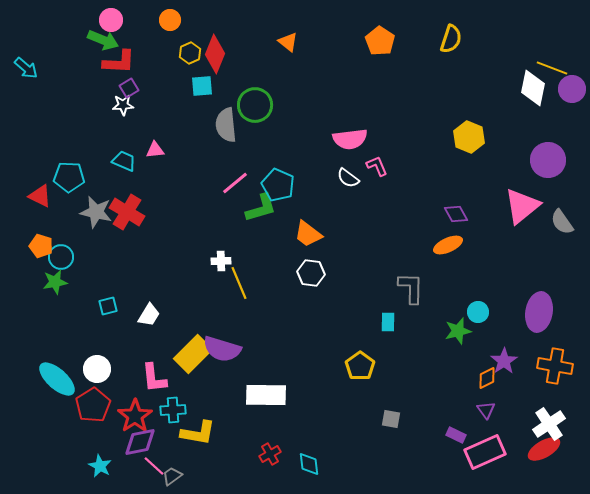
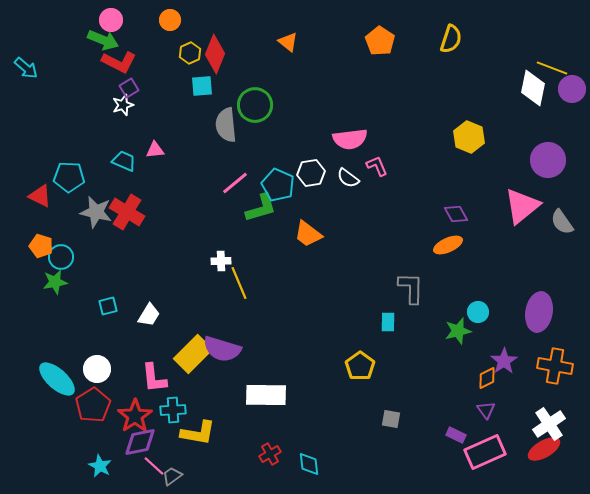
red L-shape at (119, 62): rotated 24 degrees clockwise
white star at (123, 105): rotated 15 degrees counterclockwise
white hexagon at (311, 273): moved 100 px up; rotated 16 degrees counterclockwise
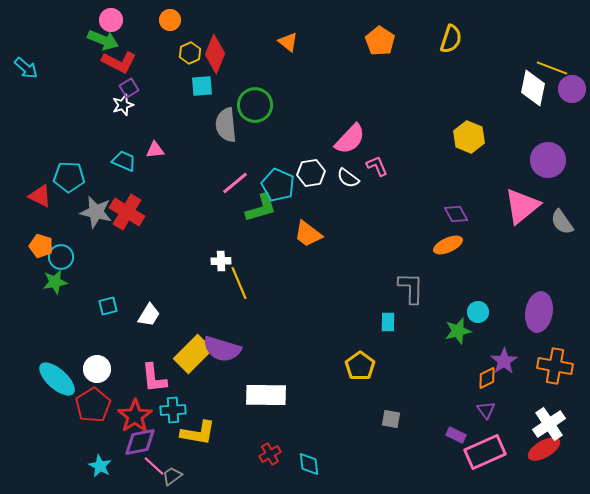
pink semicircle at (350, 139): rotated 40 degrees counterclockwise
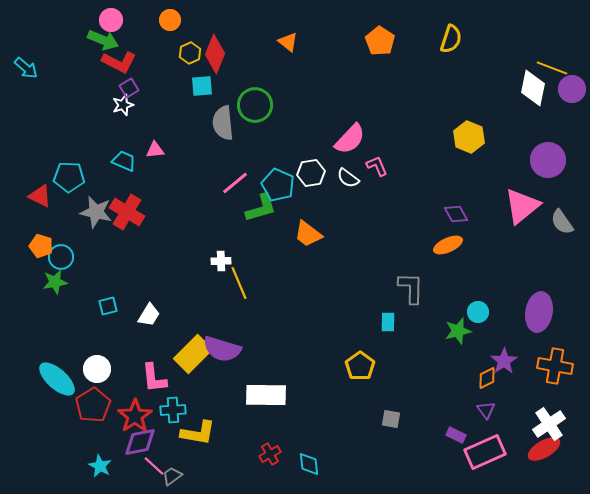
gray semicircle at (226, 125): moved 3 px left, 2 px up
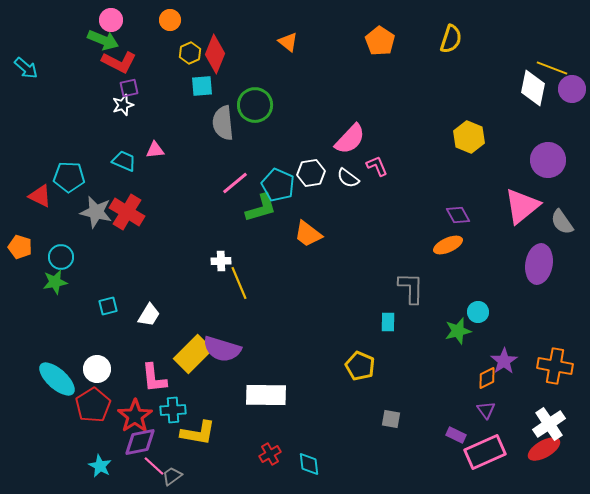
purple square at (129, 88): rotated 18 degrees clockwise
purple diamond at (456, 214): moved 2 px right, 1 px down
orange pentagon at (41, 246): moved 21 px left, 1 px down
purple ellipse at (539, 312): moved 48 px up
yellow pentagon at (360, 366): rotated 12 degrees counterclockwise
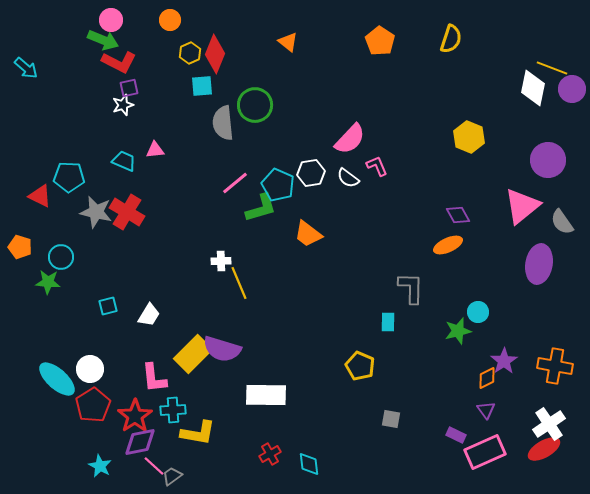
green star at (55, 282): moved 7 px left; rotated 15 degrees clockwise
white circle at (97, 369): moved 7 px left
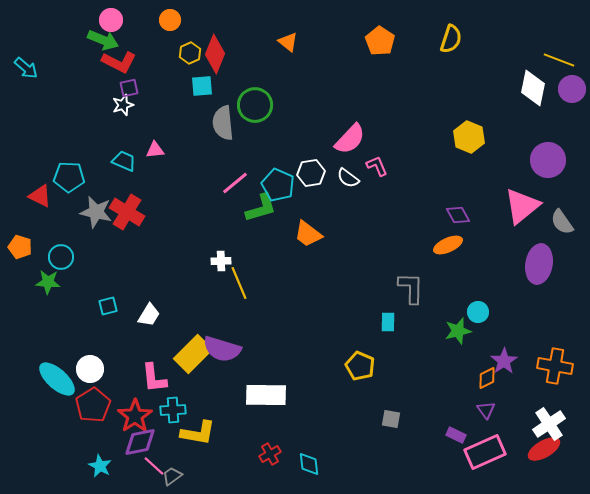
yellow line at (552, 68): moved 7 px right, 8 px up
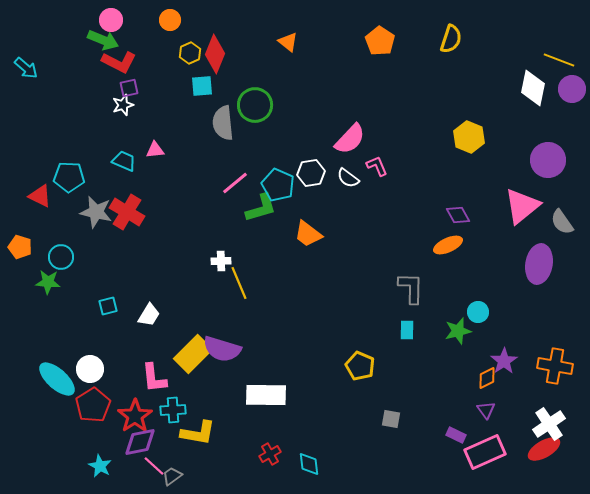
cyan rectangle at (388, 322): moved 19 px right, 8 px down
